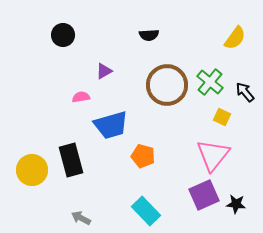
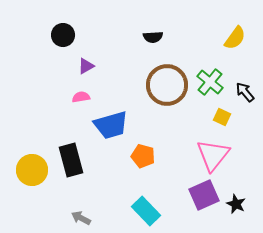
black semicircle: moved 4 px right, 2 px down
purple triangle: moved 18 px left, 5 px up
black star: rotated 18 degrees clockwise
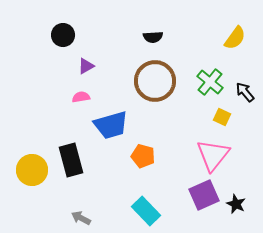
brown circle: moved 12 px left, 4 px up
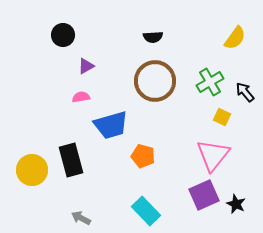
green cross: rotated 20 degrees clockwise
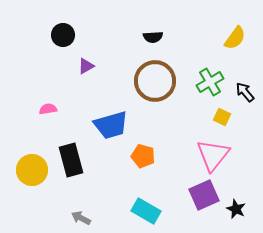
pink semicircle: moved 33 px left, 12 px down
black star: moved 5 px down
cyan rectangle: rotated 16 degrees counterclockwise
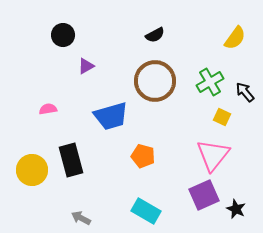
black semicircle: moved 2 px right, 2 px up; rotated 24 degrees counterclockwise
blue trapezoid: moved 9 px up
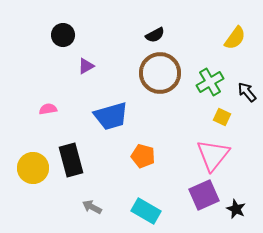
brown circle: moved 5 px right, 8 px up
black arrow: moved 2 px right
yellow circle: moved 1 px right, 2 px up
gray arrow: moved 11 px right, 11 px up
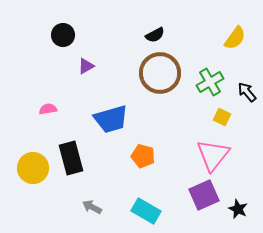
blue trapezoid: moved 3 px down
black rectangle: moved 2 px up
black star: moved 2 px right
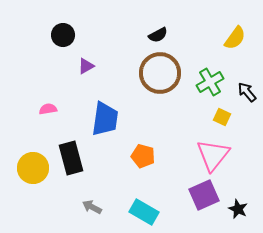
black semicircle: moved 3 px right
blue trapezoid: moved 6 px left; rotated 66 degrees counterclockwise
cyan rectangle: moved 2 px left, 1 px down
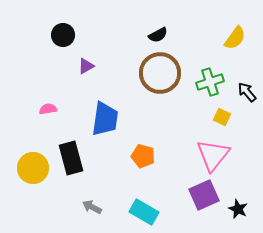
green cross: rotated 12 degrees clockwise
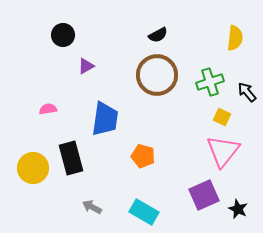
yellow semicircle: rotated 30 degrees counterclockwise
brown circle: moved 3 px left, 2 px down
pink triangle: moved 10 px right, 4 px up
